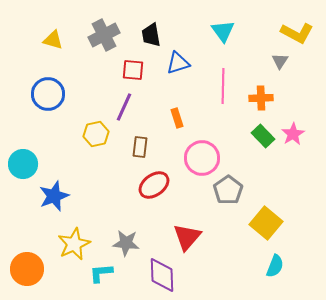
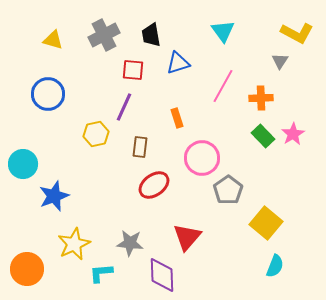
pink line: rotated 28 degrees clockwise
gray star: moved 4 px right
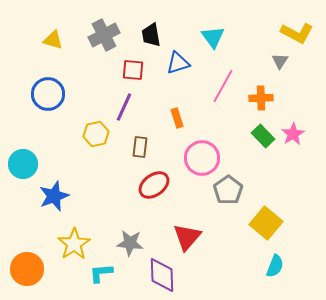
cyan triangle: moved 10 px left, 6 px down
yellow star: rotated 8 degrees counterclockwise
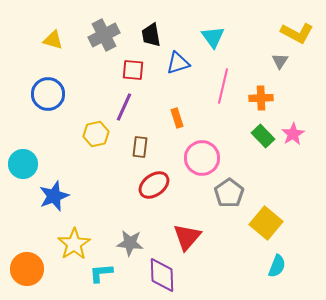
pink line: rotated 16 degrees counterclockwise
gray pentagon: moved 1 px right, 3 px down
cyan semicircle: moved 2 px right
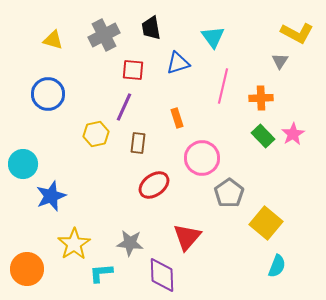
black trapezoid: moved 7 px up
brown rectangle: moved 2 px left, 4 px up
blue star: moved 3 px left
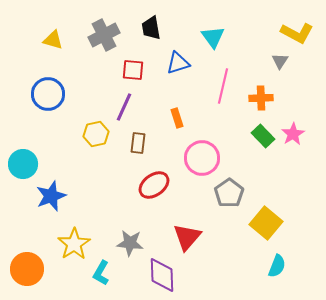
cyan L-shape: rotated 55 degrees counterclockwise
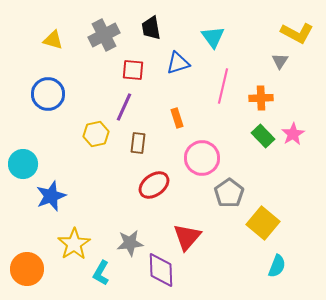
yellow square: moved 3 px left
gray star: rotated 12 degrees counterclockwise
purple diamond: moved 1 px left, 5 px up
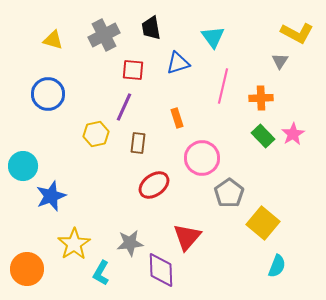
cyan circle: moved 2 px down
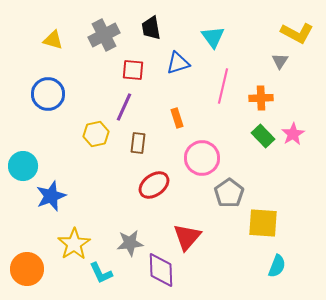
yellow square: rotated 36 degrees counterclockwise
cyan L-shape: rotated 55 degrees counterclockwise
